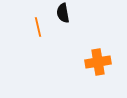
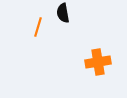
orange line: rotated 30 degrees clockwise
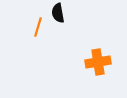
black semicircle: moved 5 px left
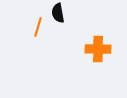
orange cross: moved 13 px up; rotated 10 degrees clockwise
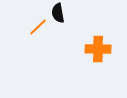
orange line: rotated 30 degrees clockwise
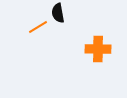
orange line: rotated 12 degrees clockwise
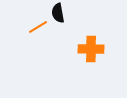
orange cross: moved 7 px left
